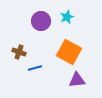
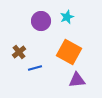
brown cross: rotated 32 degrees clockwise
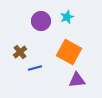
brown cross: moved 1 px right
